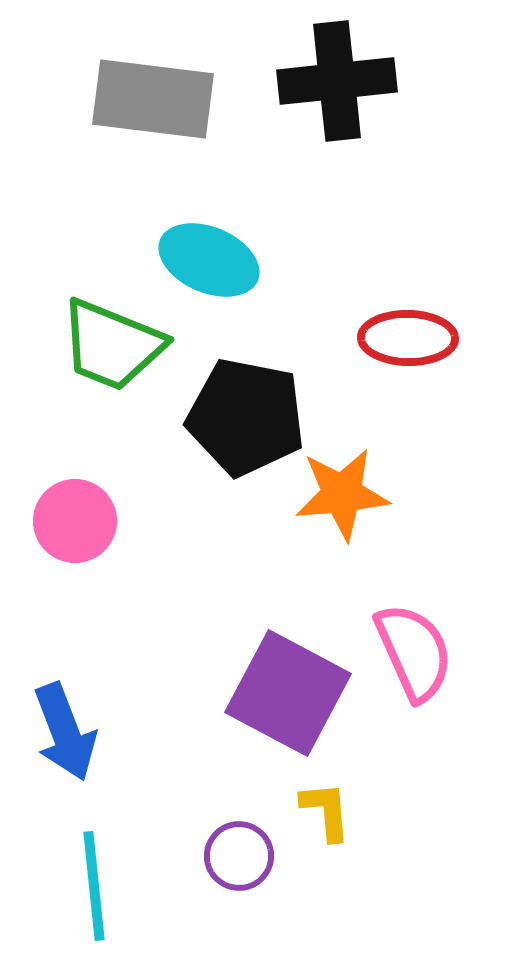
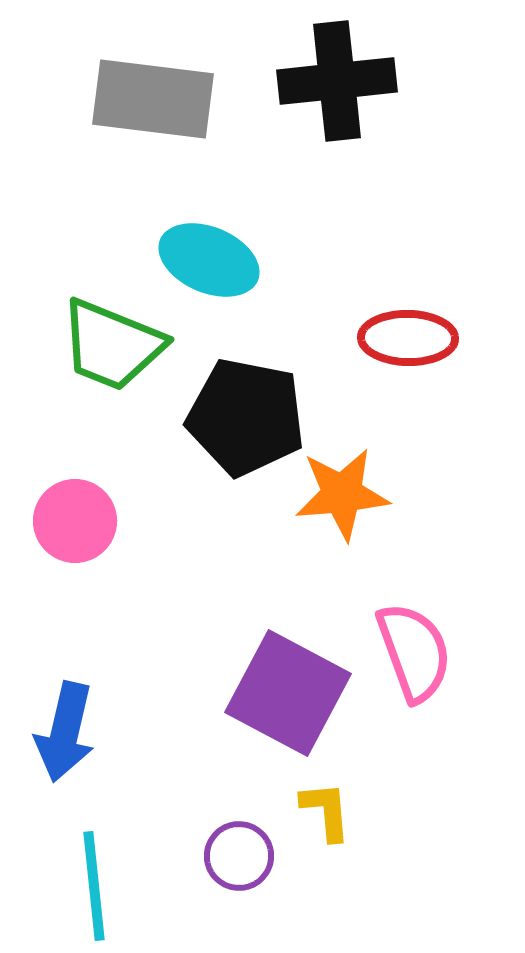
pink semicircle: rotated 4 degrees clockwise
blue arrow: rotated 34 degrees clockwise
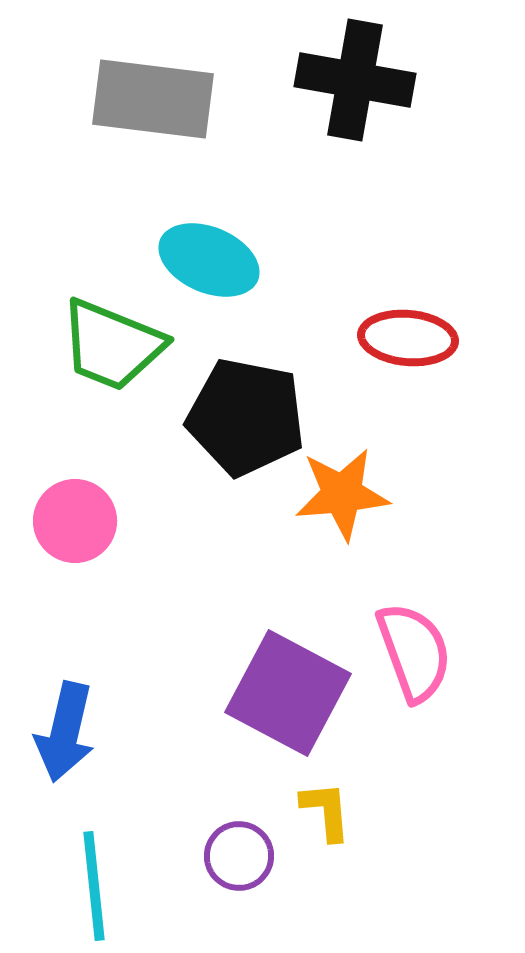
black cross: moved 18 px right, 1 px up; rotated 16 degrees clockwise
red ellipse: rotated 4 degrees clockwise
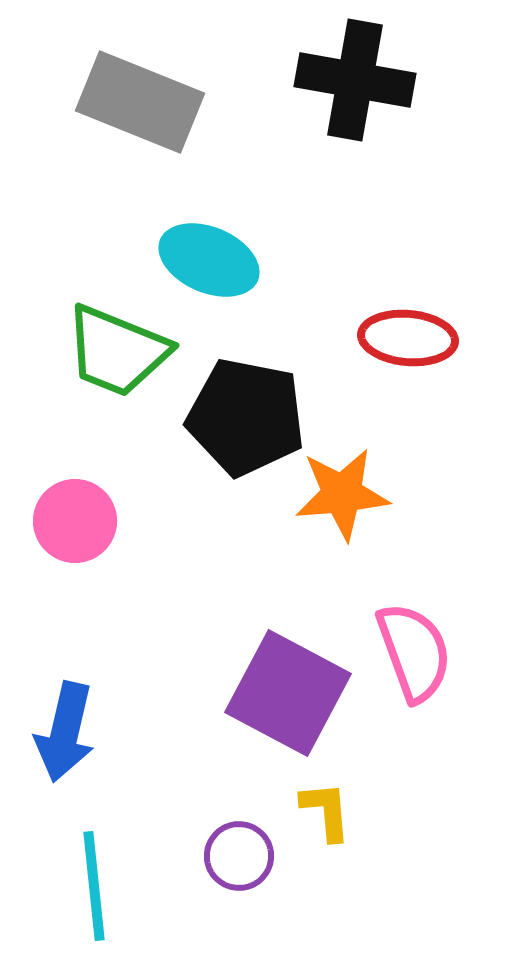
gray rectangle: moved 13 px left, 3 px down; rotated 15 degrees clockwise
green trapezoid: moved 5 px right, 6 px down
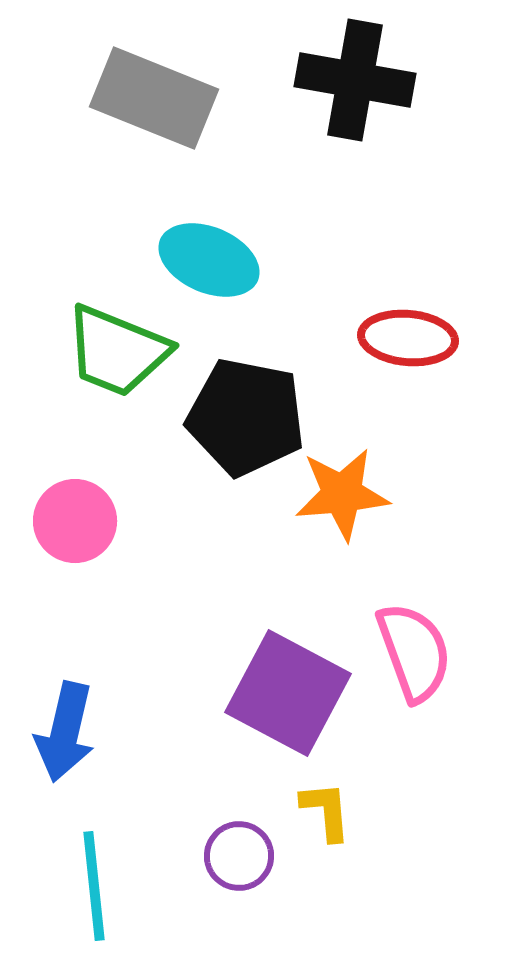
gray rectangle: moved 14 px right, 4 px up
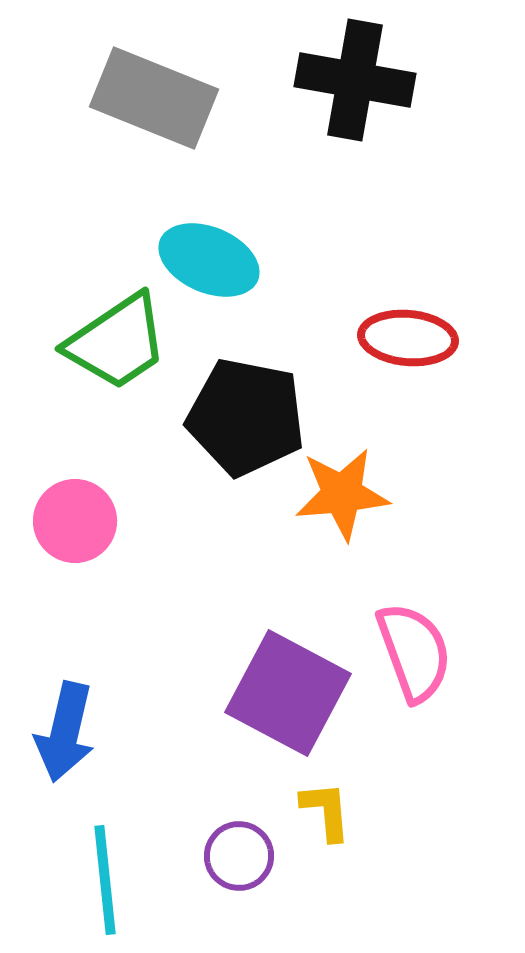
green trapezoid: moved 9 px up; rotated 56 degrees counterclockwise
cyan line: moved 11 px right, 6 px up
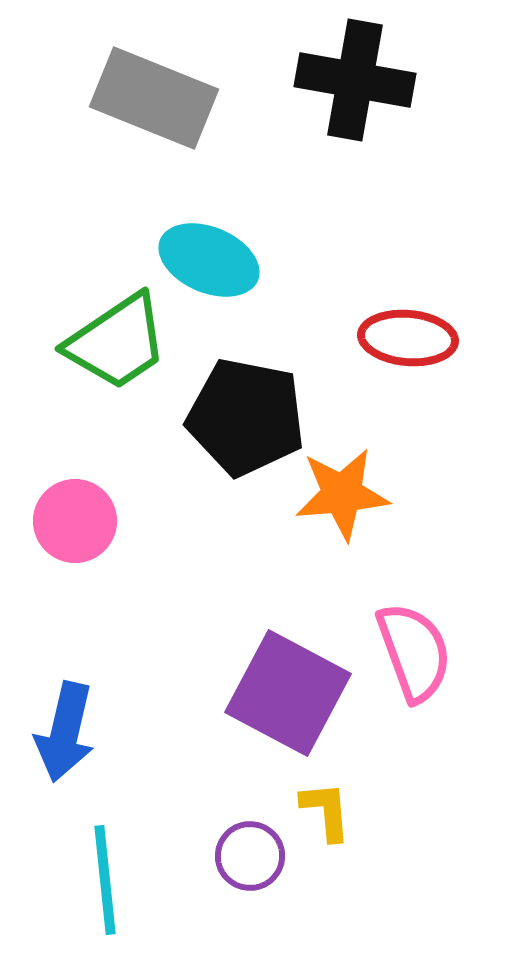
purple circle: moved 11 px right
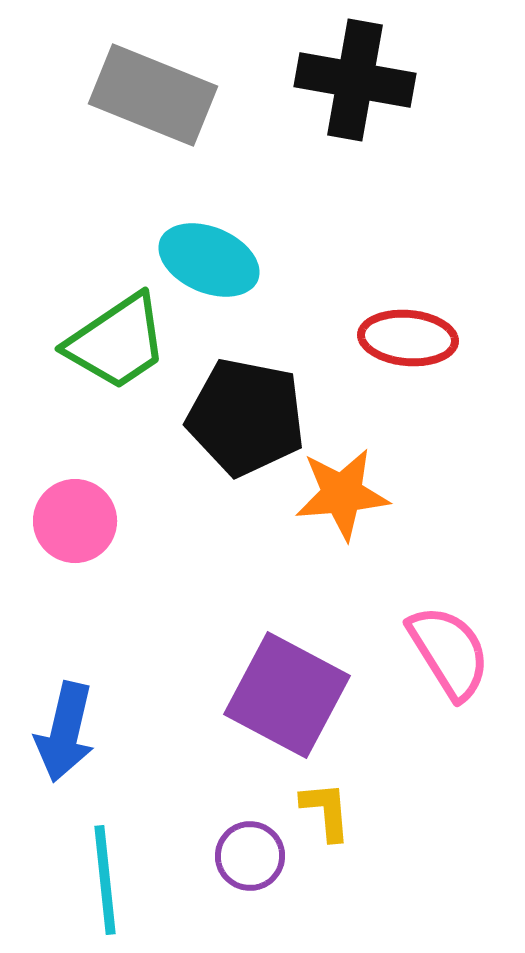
gray rectangle: moved 1 px left, 3 px up
pink semicircle: moved 35 px right; rotated 12 degrees counterclockwise
purple square: moved 1 px left, 2 px down
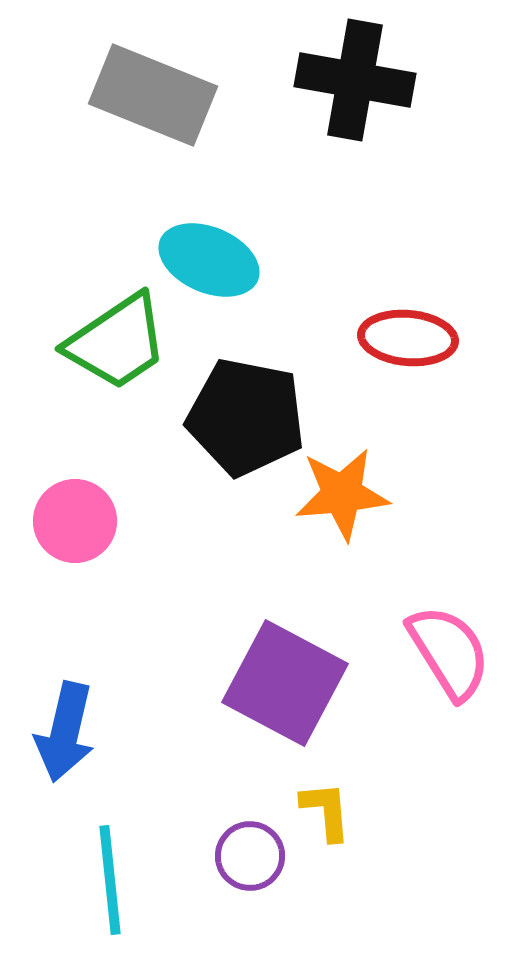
purple square: moved 2 px left, 12 px up
cyan line: moved 5 px right
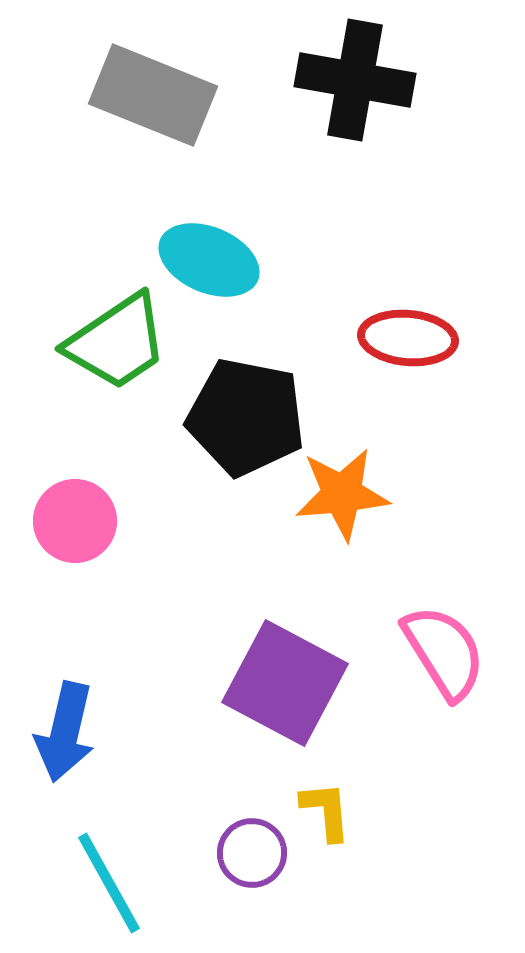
pink semicircle: moved 5 px left
purple circle: moved 2 px right, 3 px up
cyan line: moved 1 px left, 3 px down; rotated 23 degrees counterclockwise
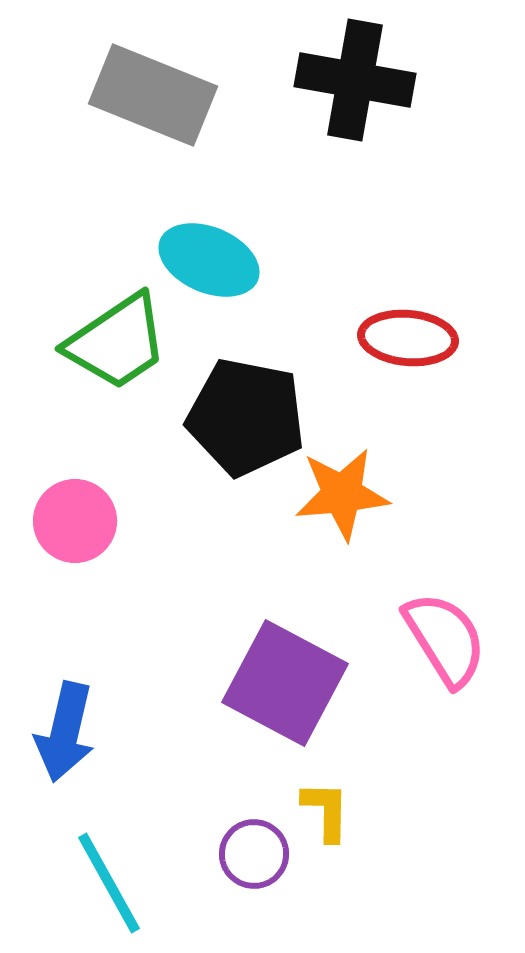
pink semicircle: moved 1 px right, 13 px up
yellow L-shape: rotated 6 degrees clockwise
purple circle: moved 2 px right, 1 px down
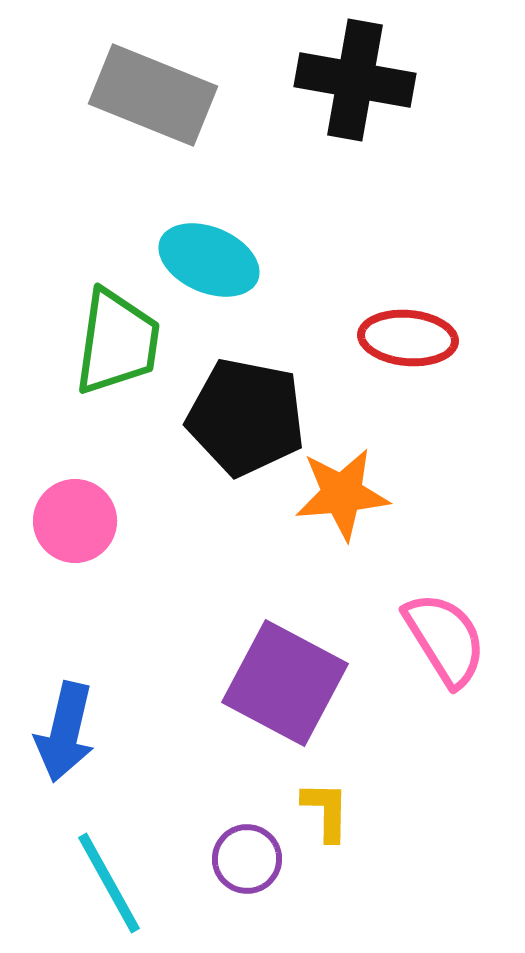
green trapezoid: rotated 48 degrees counterclockwise
purple circle: moved 7 px left, 5 px down
